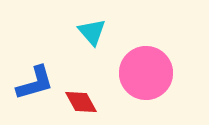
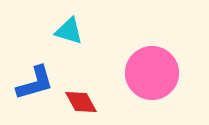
cyan triangle: moved 23 px left, 1 px up; rotated 32 degrees counterclockwise
pink circle: moved 6 px right
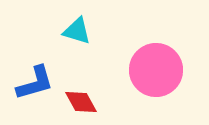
cyan triangle: moved 8 px right
pink circle: moved 4 px right, 3 px up
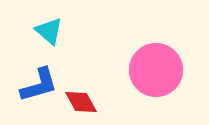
cyan triangle: moved 28 px left; rotated 24 degrees clockwise
blue L-shape: moved 4 px right, 2 px down
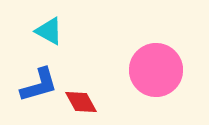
cyan triangle: rotated 12 degrees counterclockwise
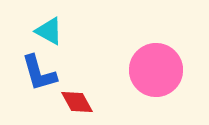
blue L-shape: moved 12 px up; rotated 90 degrees clockwise
red diamond: moved 4 px left
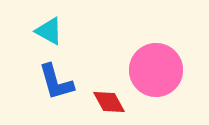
blue L-shape: moved 17 px right, 9 px down
red diamond: moved 32 px right
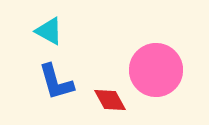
red diamond: moved 1 px right, 2 px up
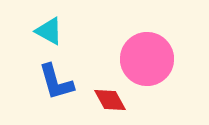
pink circle: moved 9 px left, 11 px up
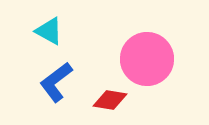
blue L-shape: rotated 69 degrees clockwise
red diamond: rotated 52 degrees counterclockwise
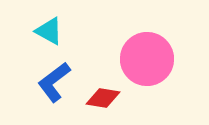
blue L-shape: moved 2 px left
red diamond: moved 7 px left, 2 px up
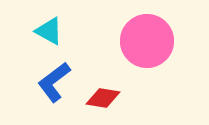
pink circle: moved 18 px up
